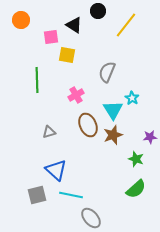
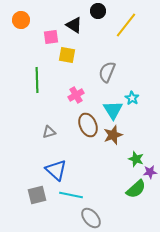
purple star: moved 35 px down
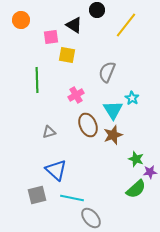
black circle: moved 1 px left, 1 px up
cyan line: moved 1 px right, 3 px down
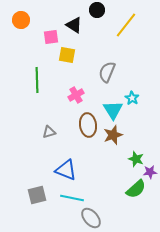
brown ellipse: rotated 15 degrees clockwise
blue triangle: moved 10 px right; rotated 20 degrees counterclockwise
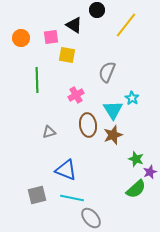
orange circle: moved 18 px down
purple star: rotated 16 degrees counterclockwise
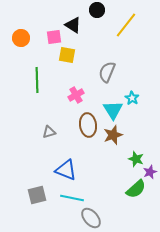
black triangle: moved 1 px left
pink square: moved 3 px right
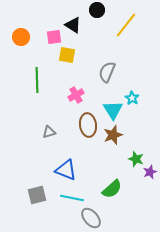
orange circle: moved 1 px up
green semicircle: moved 24 px left
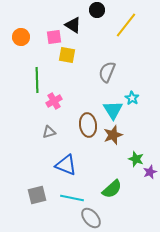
pink cross: moved 22 px left, 6 px down
blue triangle: moved 5 px up
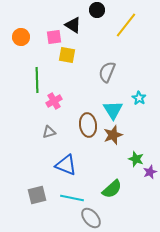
cyan star: moved 7 px right
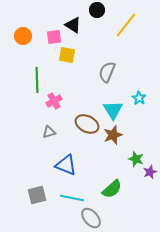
orange circle: moved 2 px right, 1 px up
brown ellipse: moved 1 px left, 1 px up; rotated 55 degrees counterclockwise
